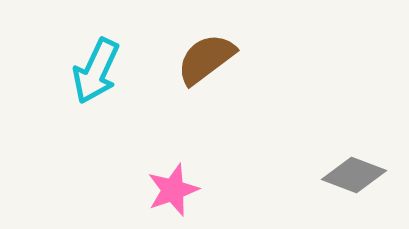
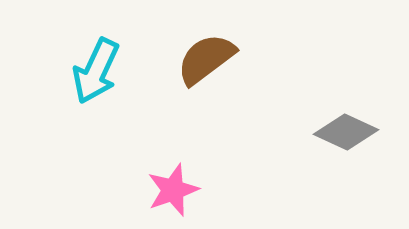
gray diamond: moved 8 px left, 43 px up; rotated 4 degrees clockwise
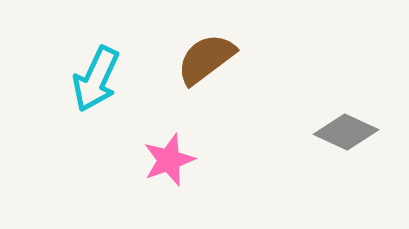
cyan arrow: moved 8 px down
pink star: moved 4 px left, 30 px up
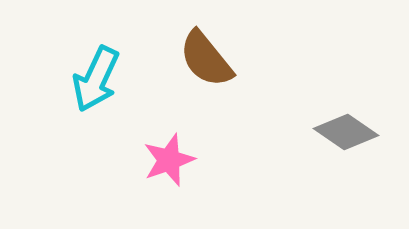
brown semicircle: rotated 92 degrees counterclockwise
gray diamond: rotated 10 degrees clockwise
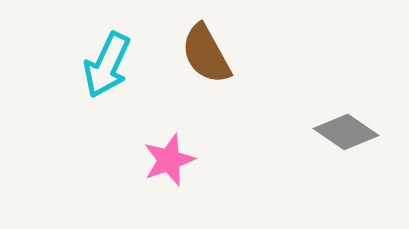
brown semicircle: moved 5 px up; rotated 10 degrees clockwise
cyan arrow: moved 11 px right, 14 px up
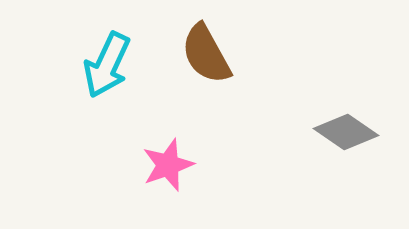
pink star: moved 1 px left, 5 px down
